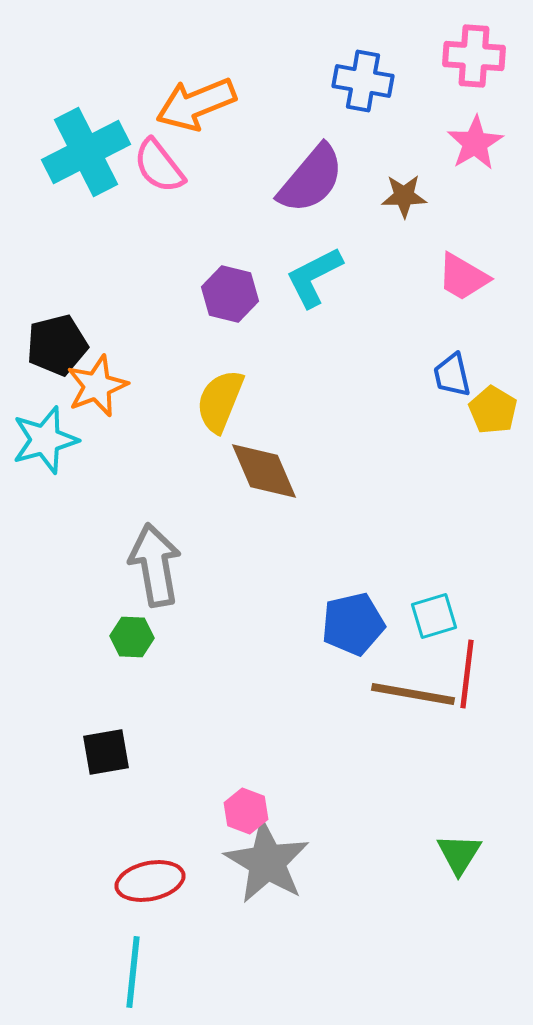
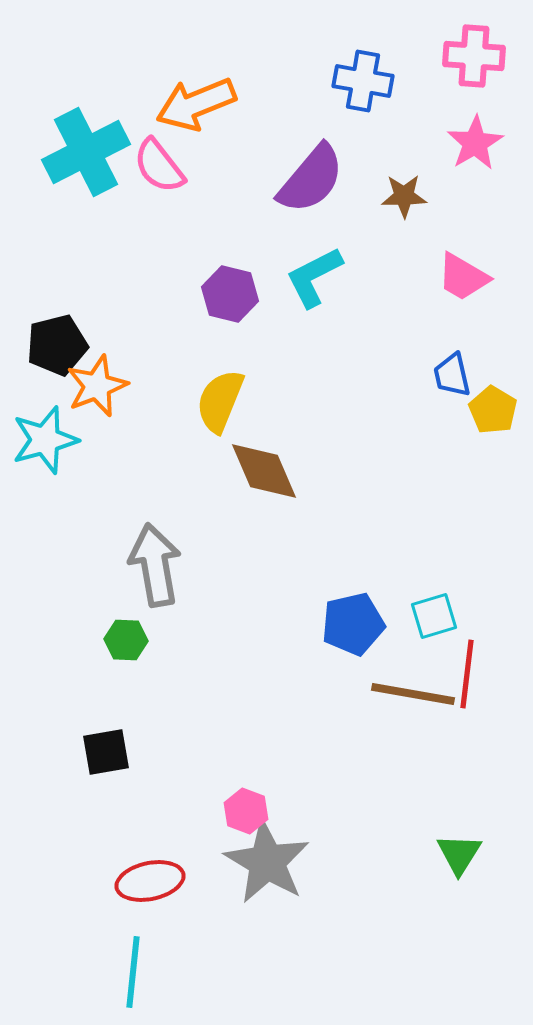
green hexagon: moved 6 px left, 3 px down
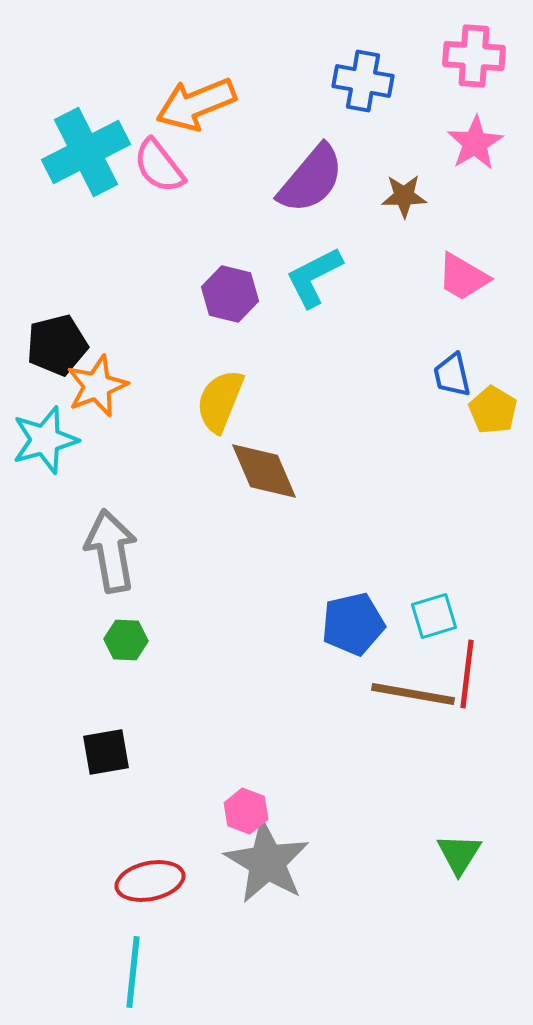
gray arrow: moved 44 px left, 14 px up
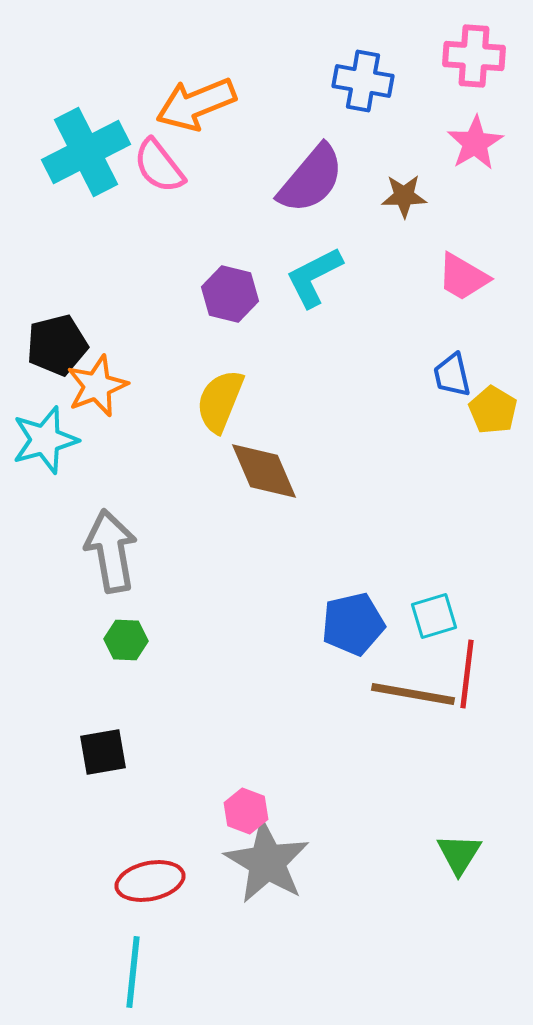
black square: moved 3 px left
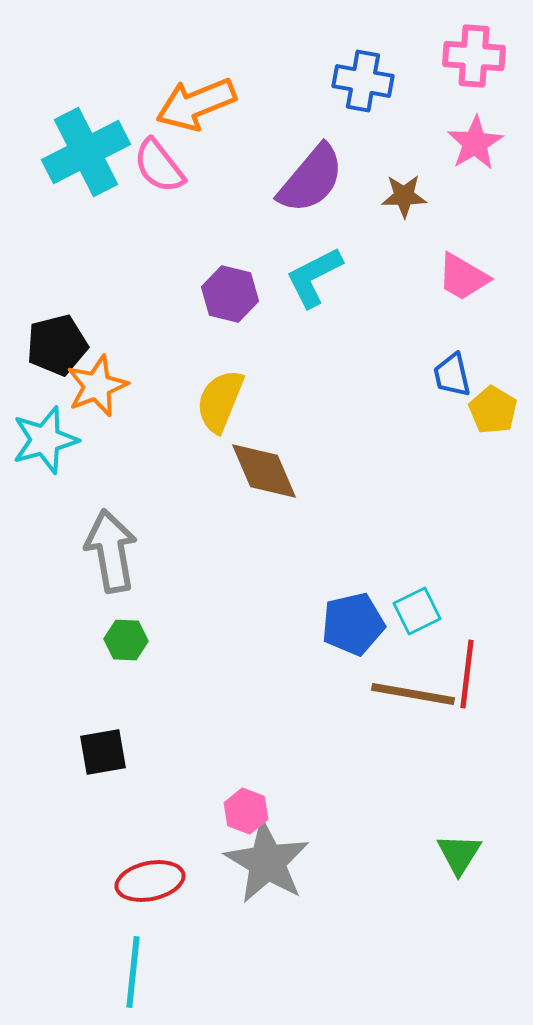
cyan square: moved 17 px left, 5 px up; rotated 9 degrees counterclockwise
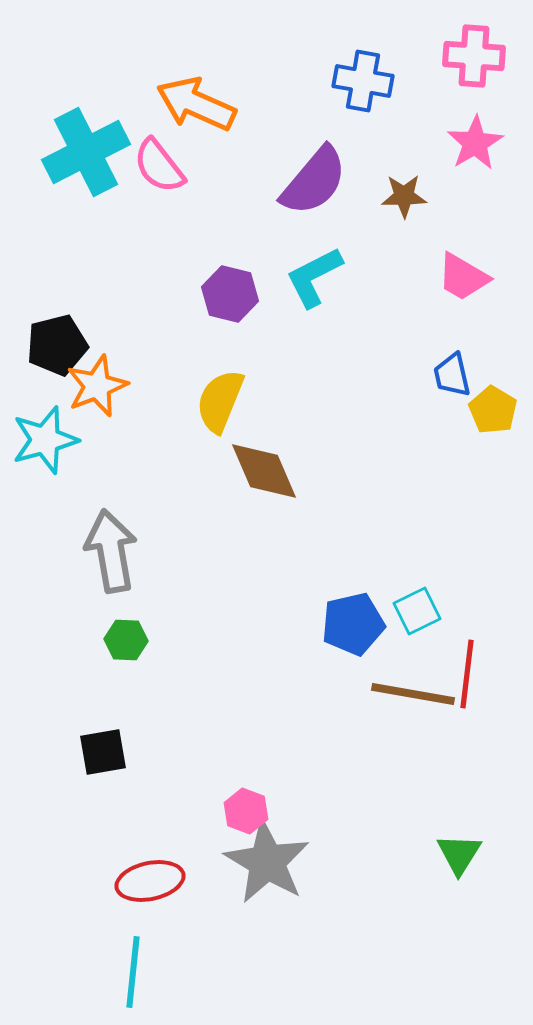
orange arrow: rotated 46 degrees clockwise
purple semicircle: moved 3 px right, 2 px down
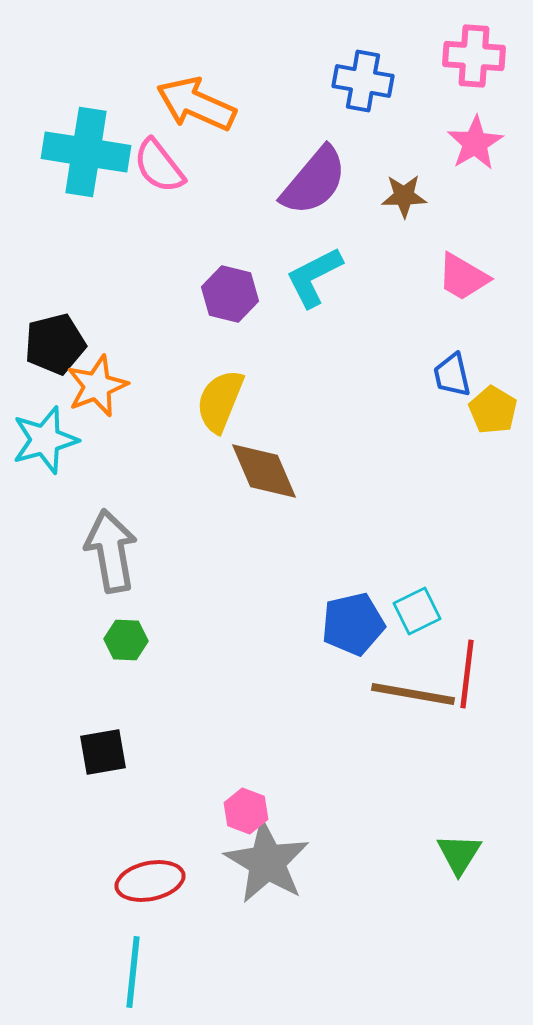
cyan cross: rotated 36 degrees clockwise
black pentagon: moved 2 px left, 1 px up
